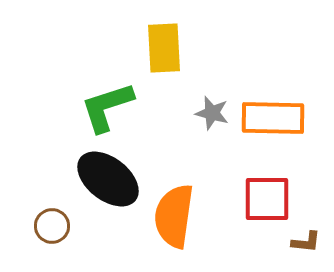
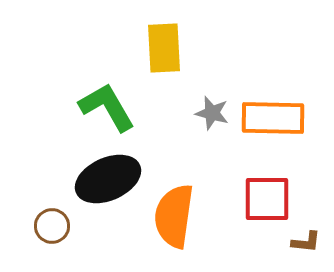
green L-shape: rotated 78 degrees clockwise
black ellipse: rotated 62 degrees counterclockwise
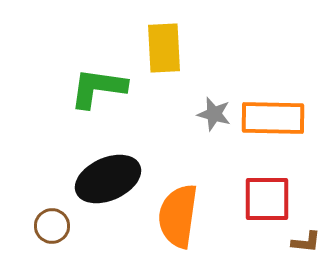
green L-shape: moved 9 px left, 19 px up; rotated 52 degrees counterclockwise
gray star: moved 2 px right, 1 px down
orange semicircle: moved 4 px right
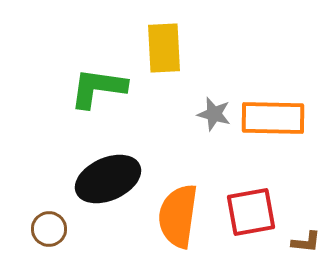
red square: moved 16 px left, 13 px down; rotated 10 degrees counterclockwise
brown circle: moved 3 px left, 3 px down
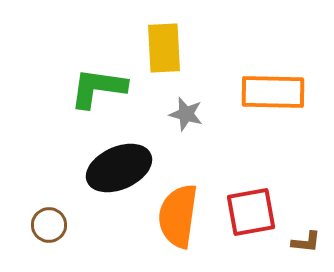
gray star: moved 28 px left
orange rectangle: moved 26 px up
black ellipse: moved 11 px right, 11 px up
brown circle: moved 4 px up
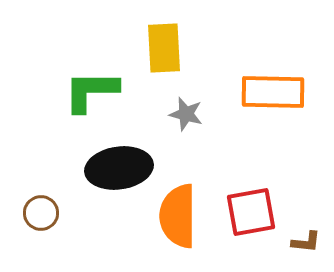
green L-shape: moved 7 px left, 3 px down; rotated 8 degrees counterclockwise
black ellipse: rotated 16 degrees clockwise
orange semicircle: rotated 8 degrees counterclockwise
brown circle: moved 8 px left, 12 px up
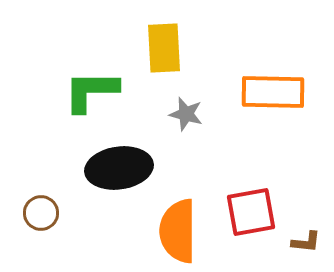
orange semicircle: moved 15 px down
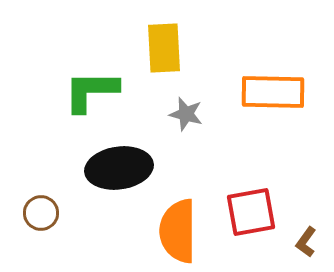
brown L-shape: rotated 120 degrees clockwise
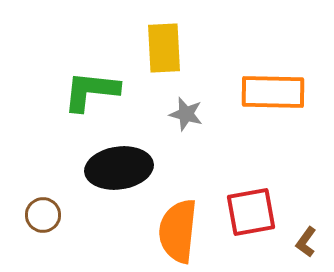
green L-shape: rotated 6 degrees clockwise
brown circle: moved 2 px right, 2 px down
orange semicircle: rotated 6 degrees clockwise
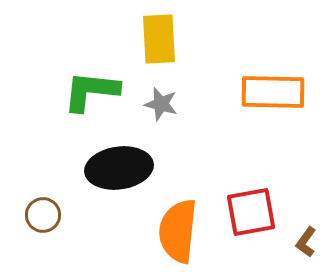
yellow rectangle: moved 5 px left, 9 px up
gray star: moved 25 px left, 10 px up
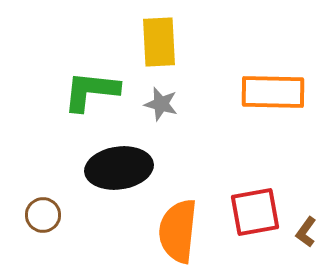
yellow rectangle: moved 3 px down
red square: moved 4 px right
brown L-shape: moved 10 px up
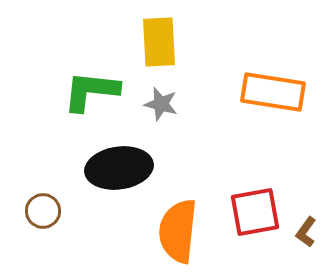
orange rectangle: rotated 8 degrees clockwise
brown circle: moved 4 px up
